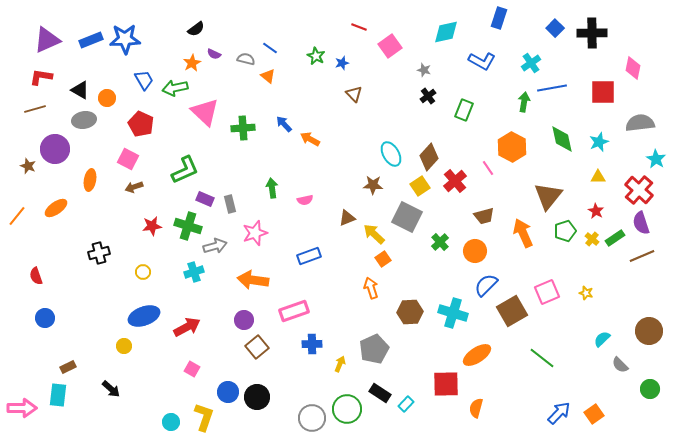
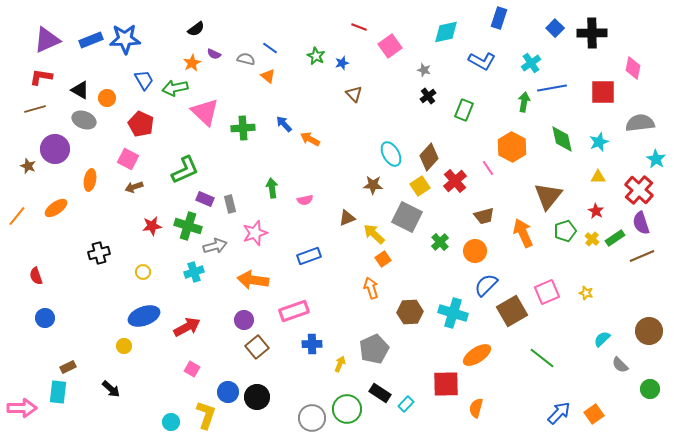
gray ellipse at (84, 120): rotated 30 degrees clockwise
cyan rectangle at (58, 395): moved 3 px up
yellow L-shape at (204, 417): moved 2 px right, 2 px up
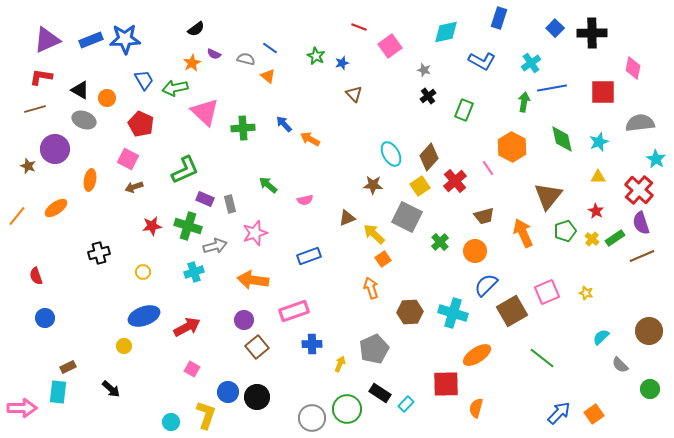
green arrow at (272, 188): moved 4 px left, 3 px up; rotated 42 degrees counterclockwise
cyan semicircle at (602, 339): moved 1 px left, 2 px up
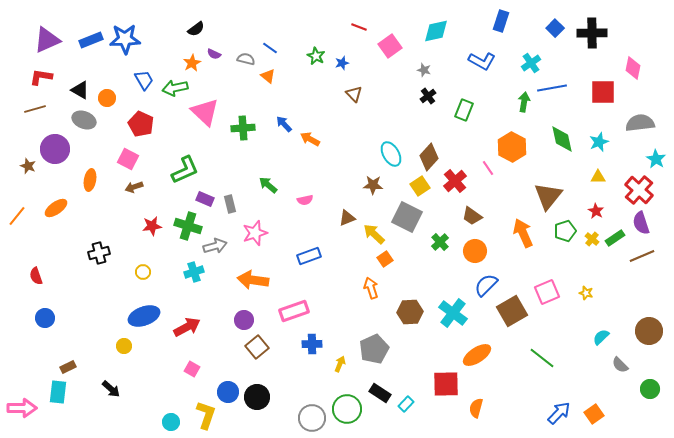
blue rectangle at (499, 18): moved 2 px right, 3 px down
cyan diamond at (446, 32): moved 10 px left, 1 px up
brown trapezoid at (484, 216): moved 12 px left; rotated 50 degrees clockwise
orange square at (383, 259): moved 2 px right
cyan cross at (453, 313): rotated 20 degrees clockwise
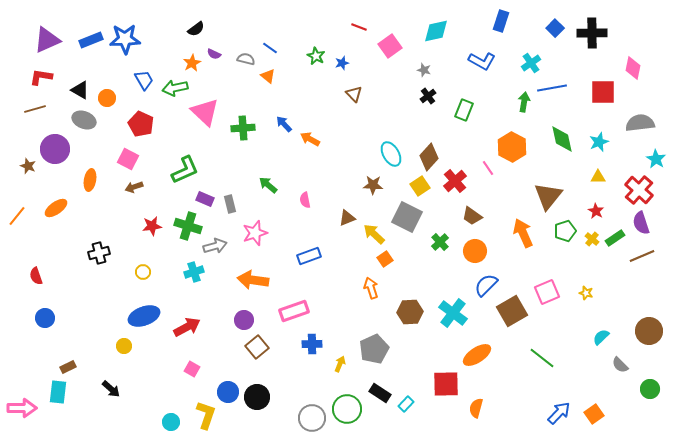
pink semicircle at (305, 200): rotated 91 degrees clockwise
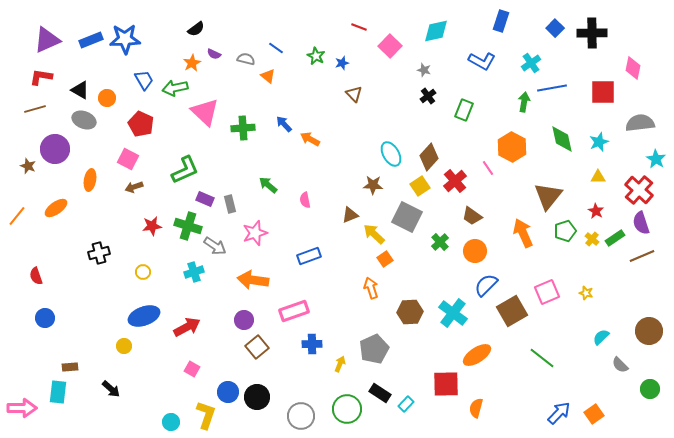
pink square at (390, 46): rotated 10 degrees counterclockwise
blue line at (270, 48): moved 6 px right
brown triangle at (347, 218): moved 3 px right, 3 px up
gray arrow at (215, 246): rotated 50 degrees clockwise
brown rectangle at (68, 367): moved 2 px right; rotated 21 degrees clockwise
gray circle at (312, 418): moved 11 px left, 2 px up
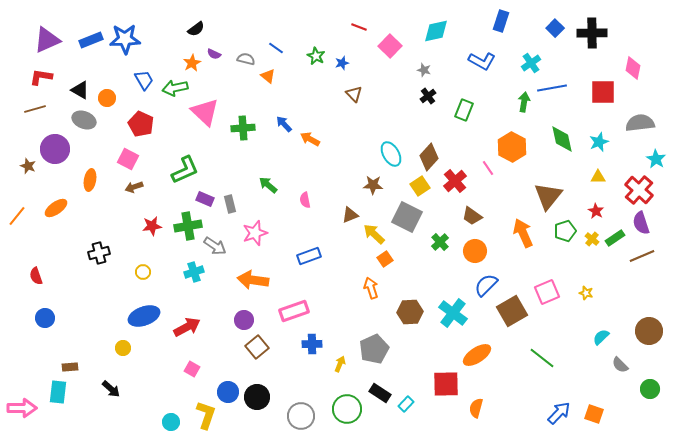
green cross at (188, 226): rotated 28 degrees counterclockwise
yellow circle at (124, 346): moved 1 px left, 2 px down
orange square at (594, 414): rotated 36 degrees counterclockwise
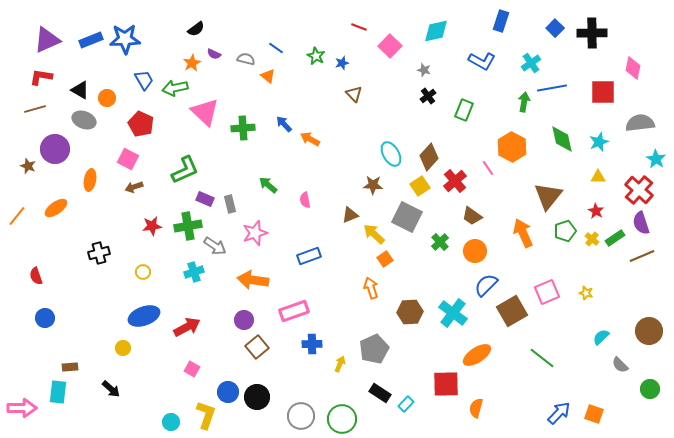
green circle at (347, 409): moved 5 px left, 10 px down
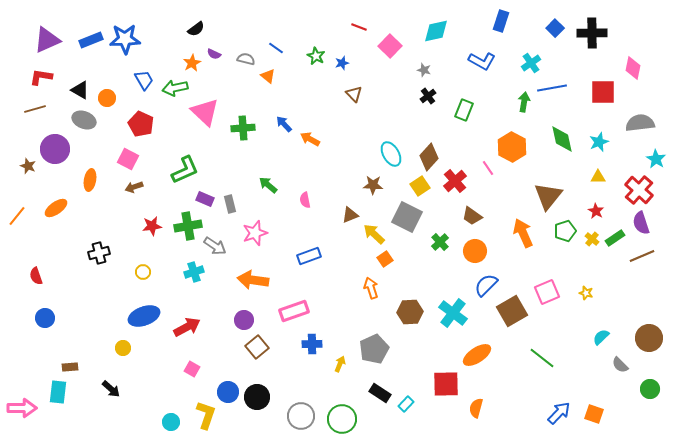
brown circle at (649, 331): moved 7 px down
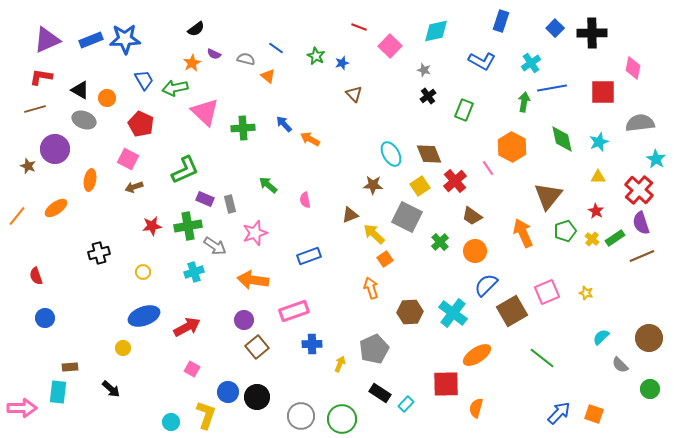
brown diamond at (429, 157): moved 3 px up; rotated 64 degrees counterclockwise
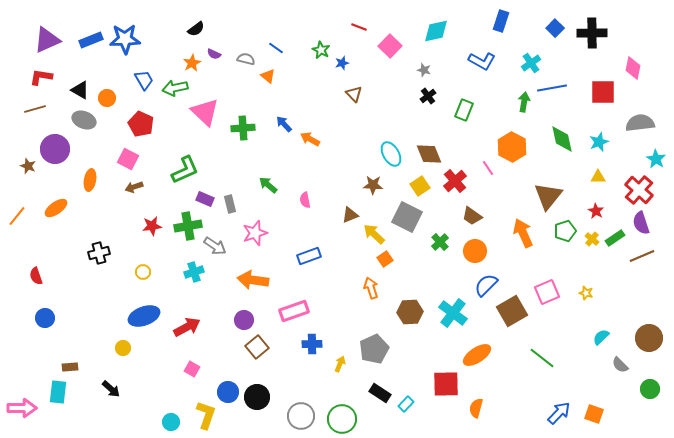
green star at (316, 56): moved 5 px right, 6 px up
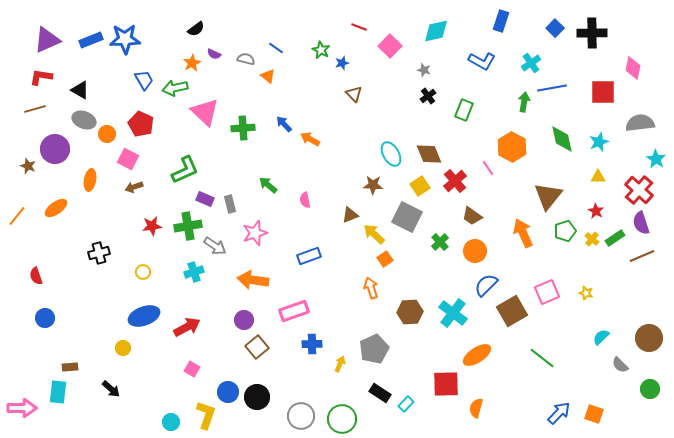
orange circle at (107, 98): moved 36 px down
